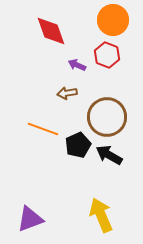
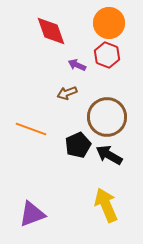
orange circle: moved 4 px left, 3 px down
brown arrow: rotated 12 degrees counterclockwise
orange line: moved 12 px left
yellow arrow: moved 5 px right, 10 px up
purple triangle: moved 2 px right, 5 px up
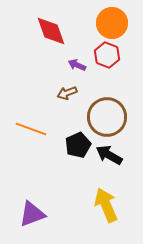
orange circle: moved 3 px right
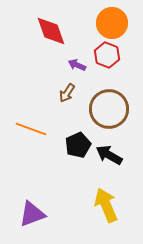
brown arrow: rotated 36 degrees counterclockwise
brown circle: moved 2 px right, 8 px up
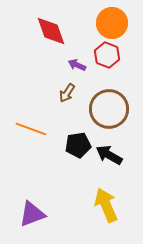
black pentagon: rotated 15 degrees clockwise
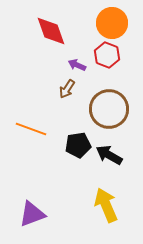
brown arrow: moved 4 px up
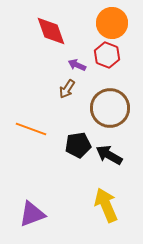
brown circle: moved 1 px right, 1 px up
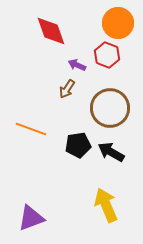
orange circle: moved 6 px right
black arrow: moved 2 px right, 3 px up
purple triangle: moved 1 px left, 4 px down
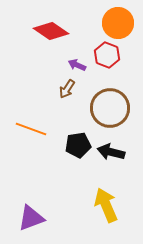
red diamond: rotated 36 degrees counterclockwise
black arrow: rotated 16 degrees counterclockwise
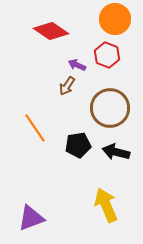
orange circle: moved 3 px left, 4 px up
brown arrow: moved 3 px up
orange line: moved 4 px right, 1 px up; rotated 36 degrees clockwise
black arrow: moved 5 px right
